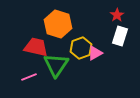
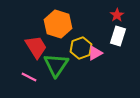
white rectangle: moved 2 px left
red trapezoid: rotated 45 degrees clockwise
pink line: rotated 49 degrees clockwise
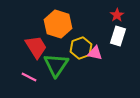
pink triangle: rotated 42 degrees clockwise
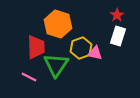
red trapezoid: rotated 30 degrees clockwise
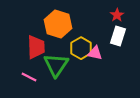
yellow hexagon: rotated 10 degrees counterclockwise
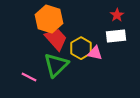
orange hexagon: moved 9 px left, 5 px up
white rectangle: moved 2 px left; rotated 66 degrees clockwise
red trapezoid: moved 20 px right, 8 px up; rotated 40 degrees counterclockwise
green triangle: rotated 12 degrees clockwise
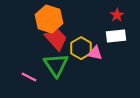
green triangle: rotated 20 degrees counterclockwise
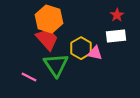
red trapezoid: moved 9 px left
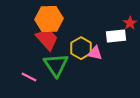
red star: moved 13 px right, 8 px down
orange hexagon: rotated 20 degrees counterclockwise
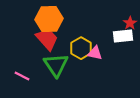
white rectangle: moved 7 px right
pink line: moved 7 px left, 1 px up
